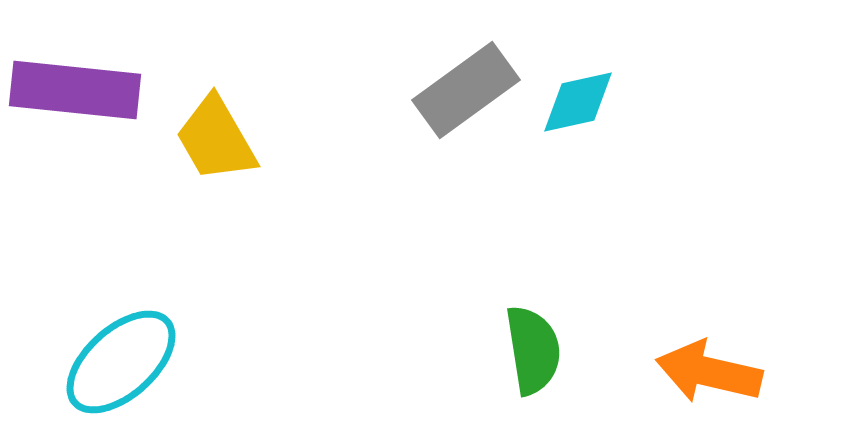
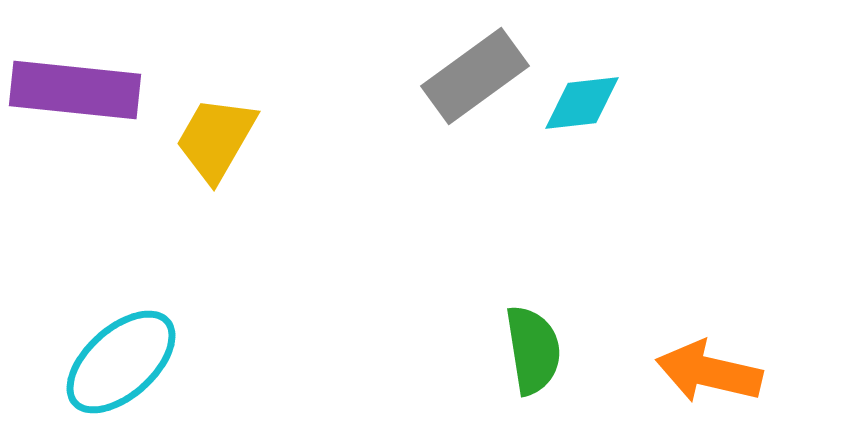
gray rectangle: moved 9 px right, 14 px up
cyan diamond: moved 4 px right, 1 px down; rotated 6 degrees clockwise
yellow trapezoid: rotated 60 degrees clockwise
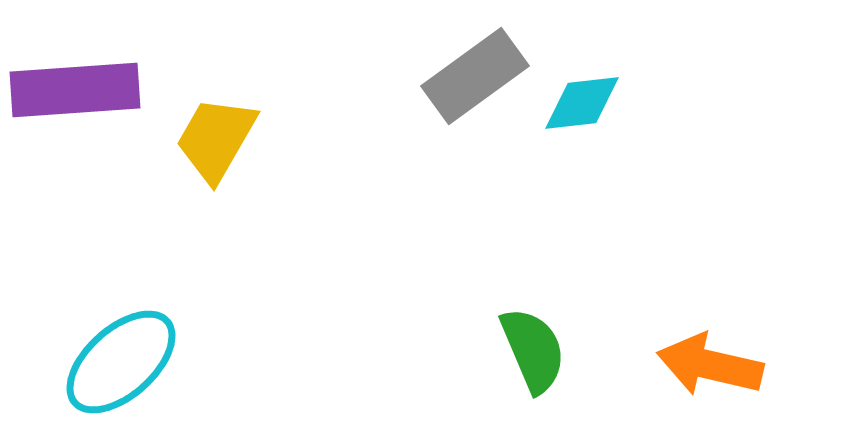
purple rectangle: rotated 10 degrees counterclockwise
green semicircle: rotated 14 degrees counterclockwise
orange arrow: moved 1 px right, 7 px up
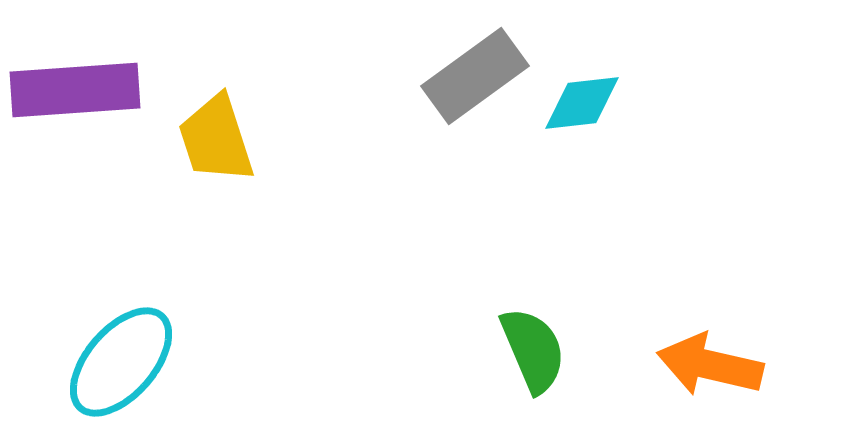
yellow trapezoid: rotated 48 degrees counterclockwise
cyan ellipse: rotated 7 degrees counterclockwise
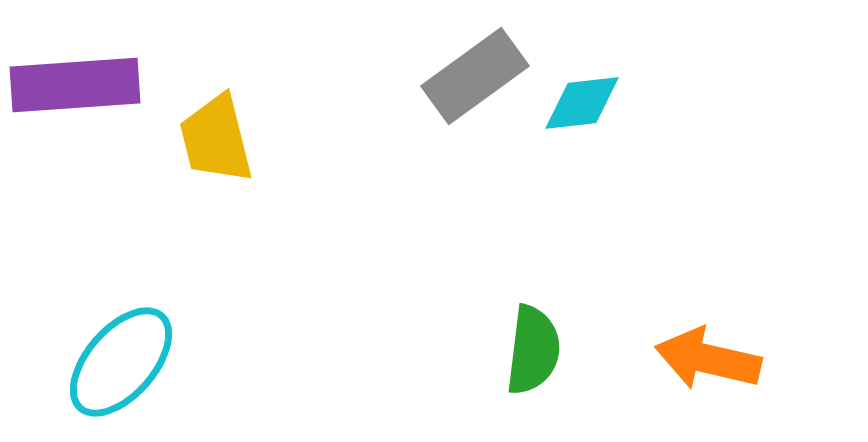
purple rectangle: moved 5 px up
yellow trapezoid: rotated 4 degrees clockwise
green semicircle: rotated 30 degrees clockwise
orange arrow: moved 2 px left, 6 px up
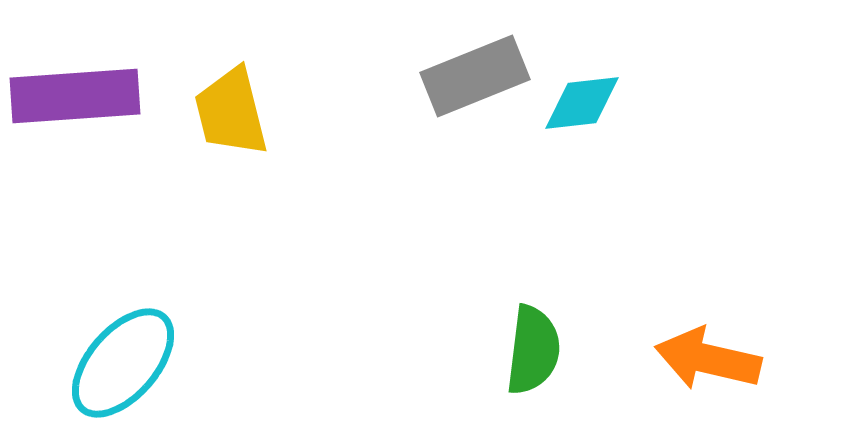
gray rectangle: rotated 14 degrees clockwise
purple rectangle: moved 11 px down
yellow trapezoid: moved 15 px right, 27 px up
cyan ellipse: moved 2 px right, 1 px down
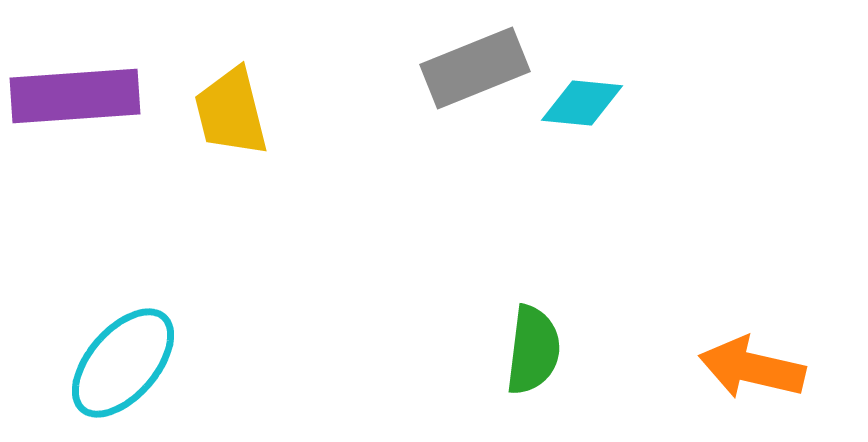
gray rectangle: moved 8 px up
cyan diamond: rotated 12 degrees clockwise
orange arrow: moved 44 px right, 9 px down
